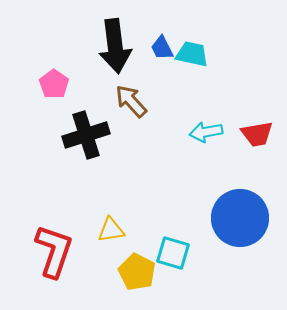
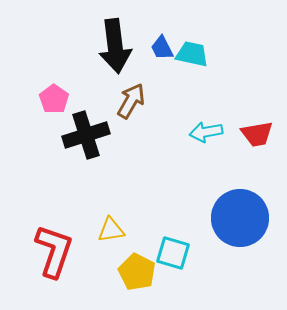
pink pentagon: moved 15 px down
brown arrow: rotated 72 degrees clockwise
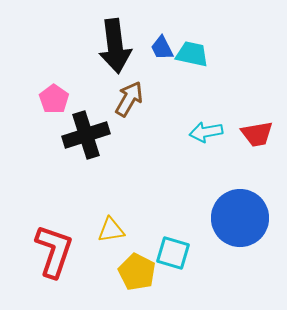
brown arrow: moved 2 px left, 2 px up
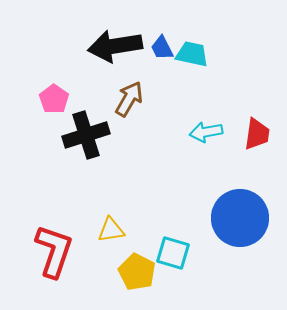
black arrow: rotated 88 degrees clockwise
red trapezoid: rotated 72 degrees counterclockwise
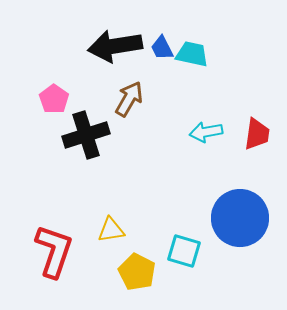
cyan square: moved 11 px right, 2 px up
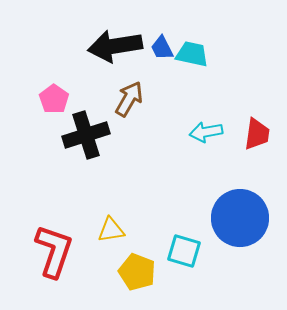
yellow pentagon: rotated 6 degrees counterclockwise
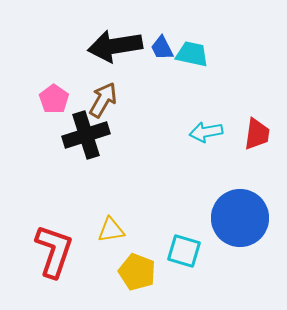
brown arrow: moved 26 px left, 1 px down
